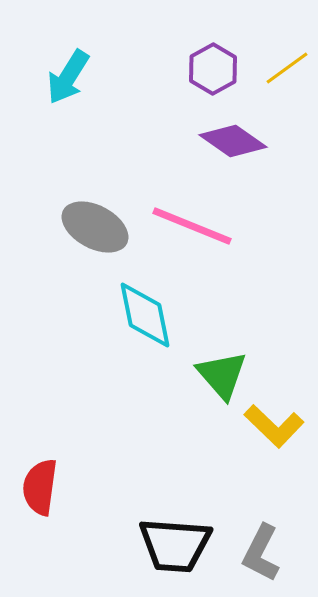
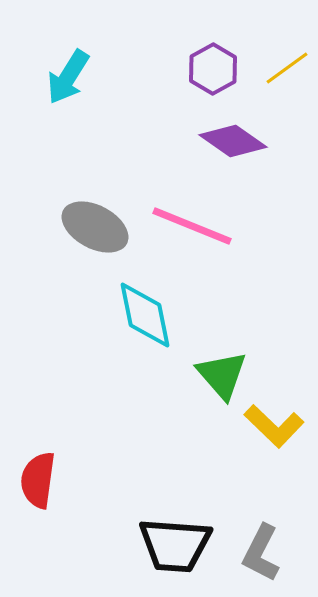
red semicircle: moved 2 px left, 7 px up
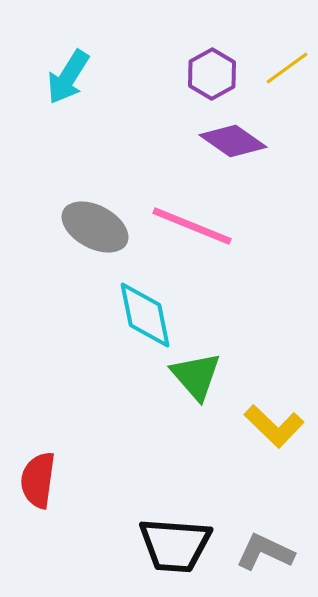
purple hexagon: moved 1 px left, 5 px down
green triangle: moved 26 px left, 1 px down
gray L-shape: moved 4 px right, 1 px up; rotated 88 degrees clockwise
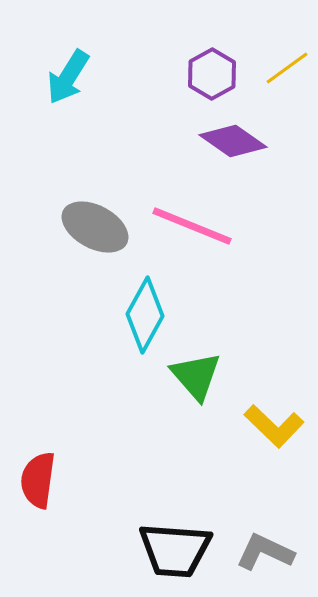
cyan diamond: rotated 40 degrees clockwise
black trapezoid: moved 5 px down
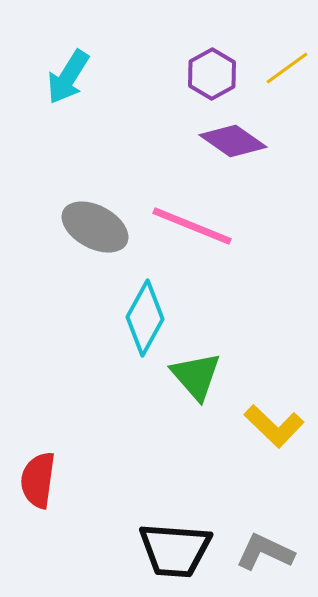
cyan diamond: moved 3 px down
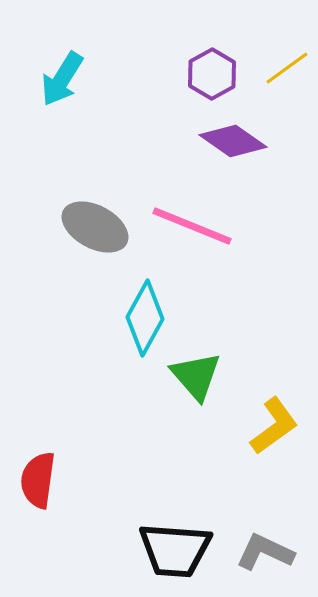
cyan arrow: moved 6 px left, 2 px down
yellow L-shape: rotated 80 degrees counterclockwise
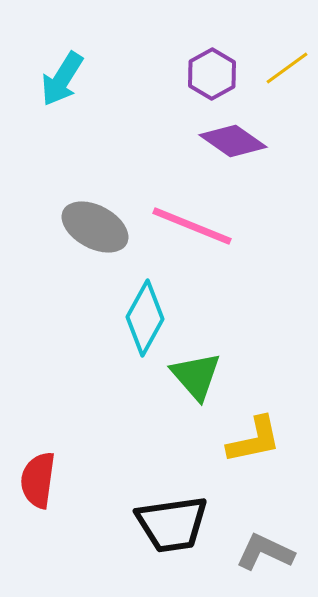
yellow L-shape: moved 20 px left, 14 px down; rotated 24 degrees clockwise
black trapezoid: moved 3 px left, 26 px up; rotated 12 degrees counterclockwise
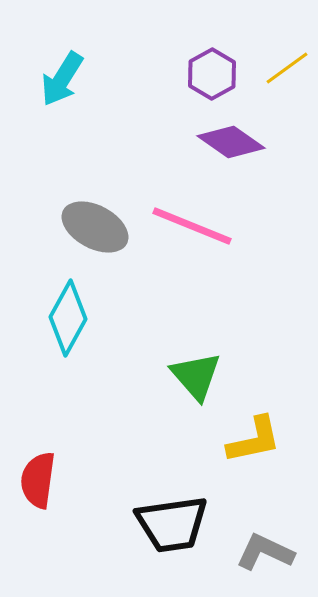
purple diamond: moved 2 px left, 1 px down
cyan diamond: moved 77 px left
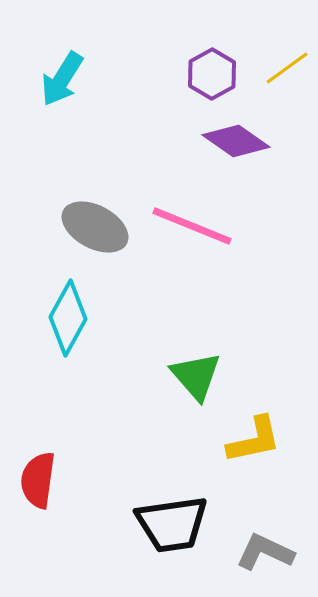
purple diamond: moved 5 px right, 1 px up
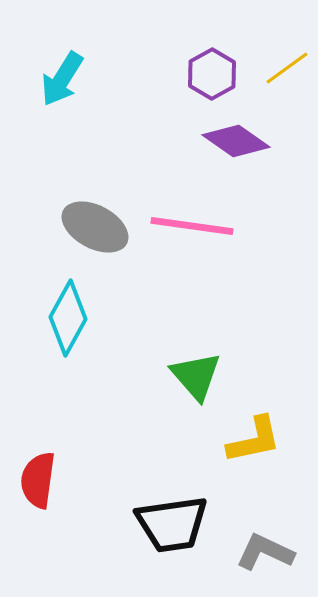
pink line: rotated 14 degrees counterclockwise
